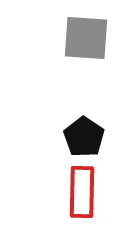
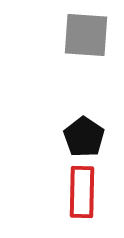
gray square: moved 3 px up
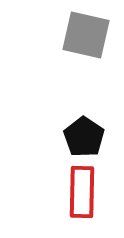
gray square: rotated 9 degrees clockwise
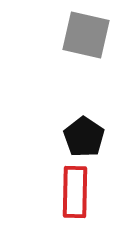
red rectangle: moved 7 px left
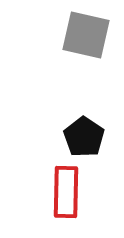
red rectangle: moved 9 px left
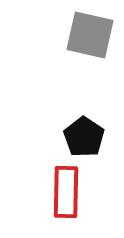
gray square: moved 4 px right
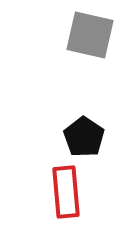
red rectangle: rotated 6 degrees counterclockwise
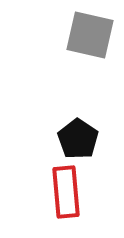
black pentagon: moved 6 px left, 2 px down
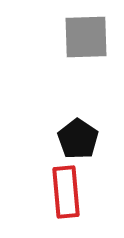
gray square: moved 4 px left, 2 px down; rotated 15 degrees counterclockwise
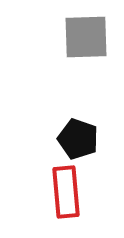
black pentagon: rotated 15 degrees counterclockwise
